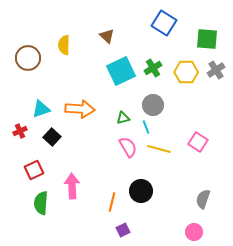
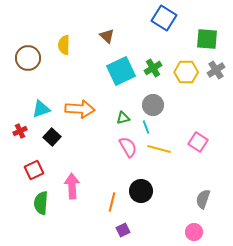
blue square: moved 5 px up
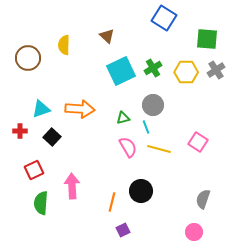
red cross: rotated 24 degrees clockwise
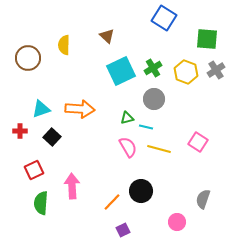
yellow hexagon: rotated 20 degrees clockwise
gray circle: moved 1 px right, 6 px up
green triangle: moved 4 px right
cyan line: rotated 56 degrees counterclockwise
orange line: rotated 30 degrees clockwise
pink circle: moved 17 px left, 10 px up
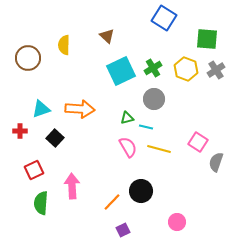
yellow hexagon: moved 3 px up
black square: moved 3 px right, 1 px down
gray semicircle: moved 13 px right, 37 px up
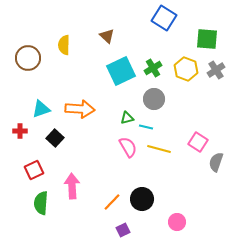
black circle: moved 1 px right, 8 px down
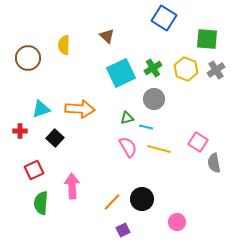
cyan square: moved 2 px down
gray semicircle: moved 2 px left, 1 px down; rotated 30 degrees counterclockwise
